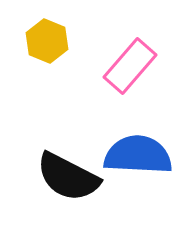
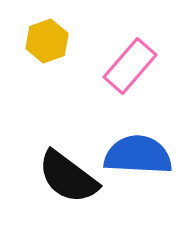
yellow hexagon: rotated 18 degrees clockwise
black semicircle: rotated 10 degrees clockwise
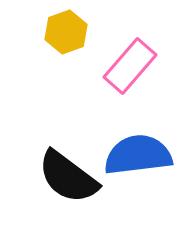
yellow hexagon: moved 19 px right, 9 px up
blue semicircle: rotated 10 degrees counterclockwise
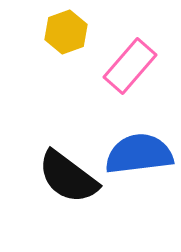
blue semicircle: moved 1 px right, 1 px up
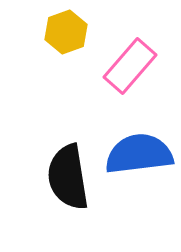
black semicircle: rotated 44 degrees clockwise
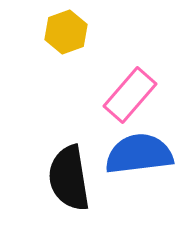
pink rectangle: moved 29 px down
black semicircle: moved 1 px right, 1 px down
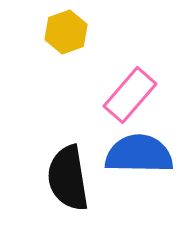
blue semicircle: rotated 8 degrees clockwise
black semicircle: moved 1 px left
